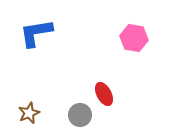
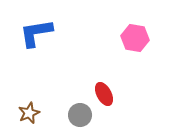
pink hexagon: moved 1 px right
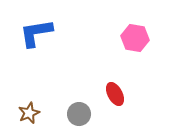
red ellipse: moved 11 px right
gray circle: moved 1 px left, 1 px up
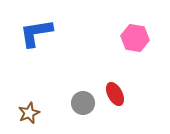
gray circle: moved 4 px right, 11 px up
